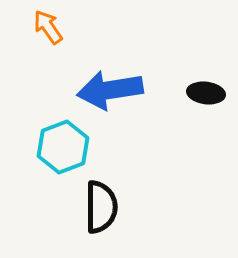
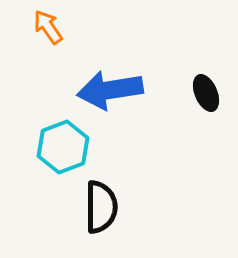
black ellipse: rotated 60 degrees clockwise
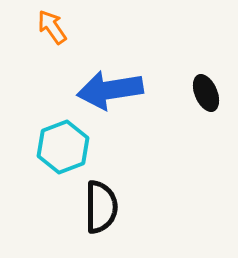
orange arrow: moved 4 px right
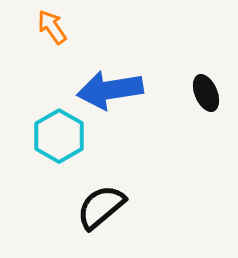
cyan hexagon: moved 4 px left, 11 px up; rotated 9 degrees counterclockwise
black semicircle: rotated 130 degrees counterclockwise
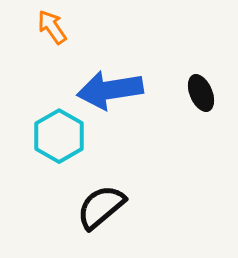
black ellipse: moved 5 px left
